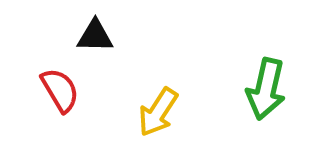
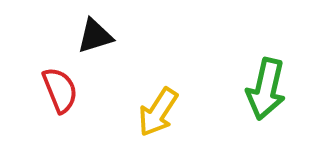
black triangle: rotated 18 degrees counterclockwise
red semicircle: rotated 9 degrees clockwise
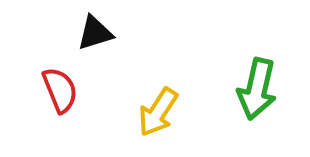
black triangle: moved 3 px up
green arrow: moved 9 px left
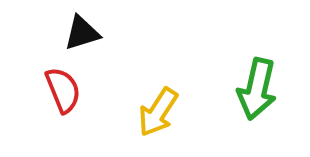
black triangle: moved 13 px left
red semicircle: moved 3 px right
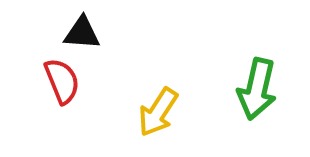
black triangle: rotated 21 degrees clockwise
red semicircle: moved 1 px left, 9 px up
